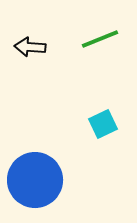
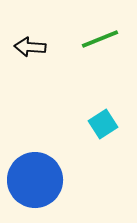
cyan square: rotated 8 degrees counterclockwise
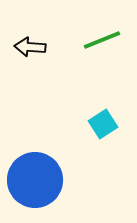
green line: moved 2 px right, 1 px down
